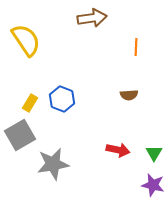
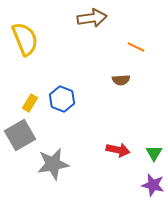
yellow semicircle: moved 1 px left, 1 px up; rotated 12 degrees clockwise
orange line: rotated 66 degrees counterclockwise
brown semicircle: moved 8 px left, 15 px up
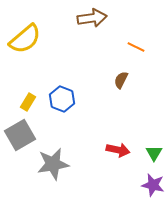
yellow semicircle: rotated 72 degrees clockwise
brown semicircle: rotated 120 degrees clockwise
yellow rectangle: moved 2 px left, 1 px up
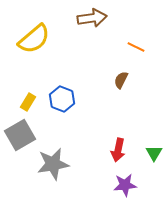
yellow semicircle: moved 9 px right
red arrow: rotated 90 degrees clockwise
purple star: moved 28 px left; rotated 20 degrees counterclockwise
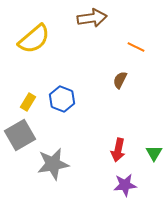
brown semicircle: moved 1 px left
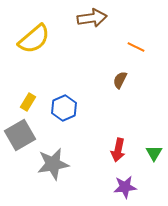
blue hexagon: moved 2 px right, 9 px down; rotated 15 degrees clockwise
purple star: moved 2 px down
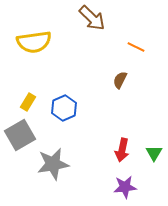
brown arrow: rotated 52 degrees clockwise
yellow semicircle: moved 3 px down; rotated 32 degrees clockwise
red arrow: moved 4 px right
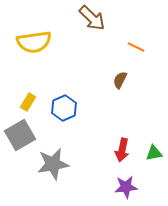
green triangle: rotated 48 degrees clockwise
purple star: moved 1 px right
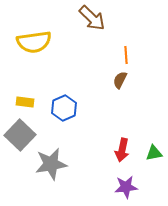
orange line: moved 10 px left, 8 px down; rotated 60 degrees clockwise
yellow rectangle: moved 3 px left; rotated 66 degrees clockwise
gray square: rotated 16 degrees counterclockwise
gray star: moved 2 px left
